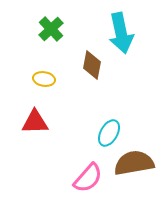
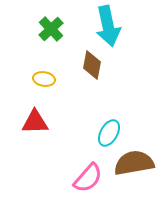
cyan arrow: moved 13 px left, 7 px up
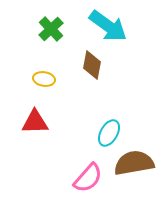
cyan arrow: rotated 42 degrees counterclockwise
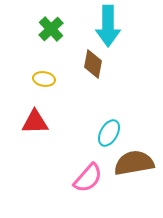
cyan arrow: rotated 54 degrees clockwise
brown diamond: moved 1 px right, 1 px up
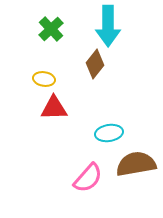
brown diamond: moved 2 px right; rotated 28 degrees clockwise
red triangle: moved 19 px right, 14 px up
cyan ellipse: rotated 52 degrees clockwise
brown semicircle: moved 2 px right, 1 px down
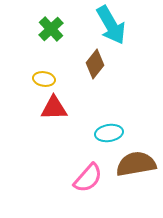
cyan arrow: moved 3 px right, 1 px up; rotated 30 degrees counterclockwise
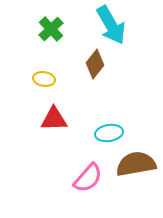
red triangle: moved 11 px down
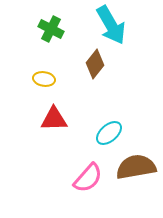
green cross: rotated 20 degrees counterclockwise
cyan ellipse: rotated 32 degrees counterclockwise
brown semicircle: moved 3 px down
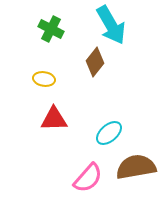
brown diamond: moved 2 px up
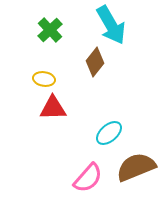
green cross: moved 1 px left, 1 px down; rotated 20 degrees clockwise
red triangle: moved 1 px left, 11 px up
brown semicircle: rotated 12 degrees counterclockwise
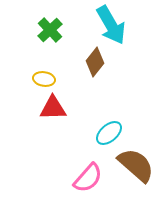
brown semicircle: moved 2 px up; rotated 63 degrees clockwise
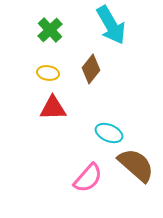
brown diamond: moved 4 px left, 7 px down
yellow ellipse: moved 4 px right, 6 px up
cyan ellipse: rotated 64 degrees clockwise
